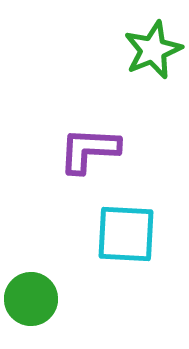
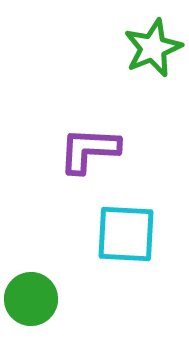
green star: moved 2 px up
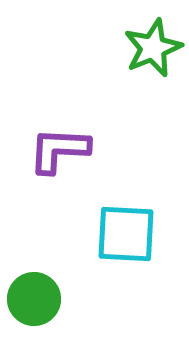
purple L-shape: moved 30 px left
green circle: moved 3 px right
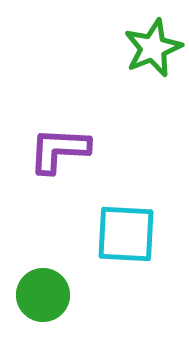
green circle: moved 9 px right, 4 px up
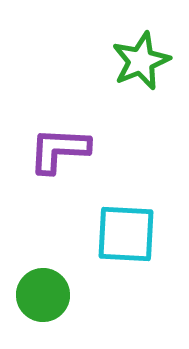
green star: moved 12 px left, 13 px down
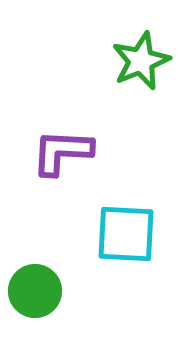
purple L-shape: moved 3 px right, 2 px down
green circle: moved 8 px left, 4 px up
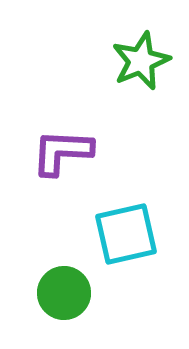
cyan square: rotated 16 degrees counterclockwise
green circle: moved 29 px right, 2 px down
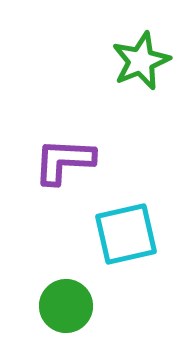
purple L-shape: moved 2 px right, 9 px down
green circle: moved 2 px right, 13 px down
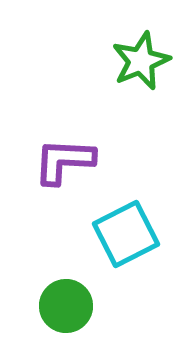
cyan square: rotated 14 degrees counterclockwise
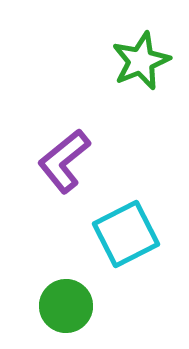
purple L-shape: rotated 42 degrees counterclockwise
